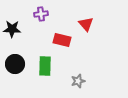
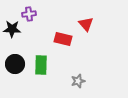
purple cross: moved 12 px left
red rectangle: moved 1 px right, 1 px up
green rectangle: moved 4 px left, 1 px up
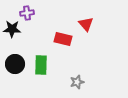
purple cross: moved 2 px left, 1 px up
gray star: moved 1 px left, 1 px down
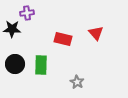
red triangle: moved 10 px right, 9 px down
gray star: rotated 24 degrees counterclockwise
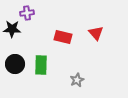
red rectangle: moved 2 px up
gray star: moved 2 px up; rotated 16 degrees clockwise
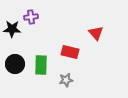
purple cross: moved 4 px right, 4 px down
red rectangle: moved 7 px right, 15 px down
gray star: moved 11 px left; rotated 16 degrees clockwise
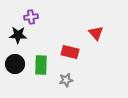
black star: moved 6 px right, 6 px down
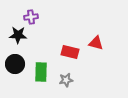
red triangle: moved 10 px down; rotated 35 degrees counterclockwise
green rectangle: moved 7 px down
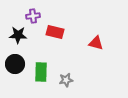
purple cross: moved 2 px right, 1 px up
red rectangle: moved 15 px left, 20 px up
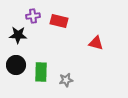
red rectangle: moved 4 px right, 11 px up
black circle: moved 1 px right, 1 px down
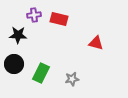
purple cross: moved 1 px right, 1 px up
red rectangle: moved 2 px up
black circle: moved 2 px left, 1 px up
green rectangle: moved 1 px down; rotated 24 degrees clockwise
gray star: moved 6 px right, 1 px up
